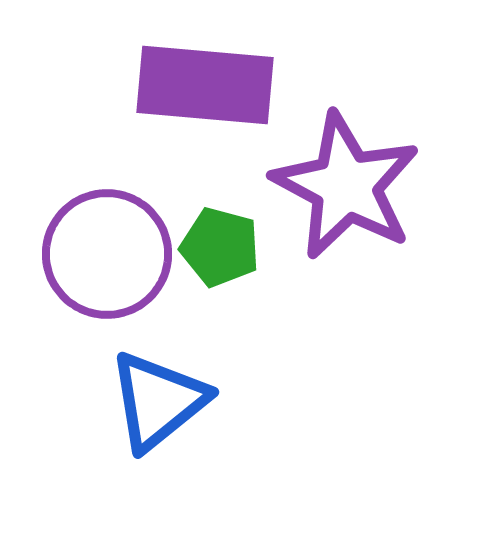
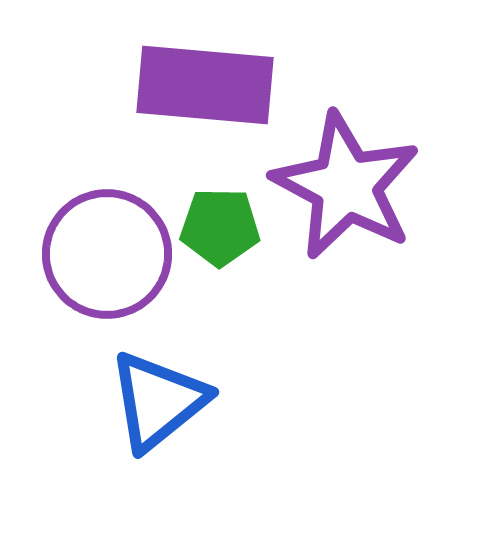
green pentagon: moved 20 px up; rotated 14 degrees counterclockwise
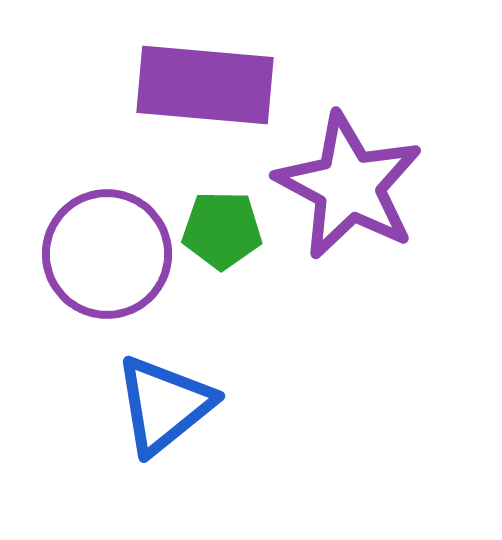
purple star: moved 3 px right
green pentagon: moved 2 px right, 3 px down
blue triangle: moved 6 px right, 4 px down
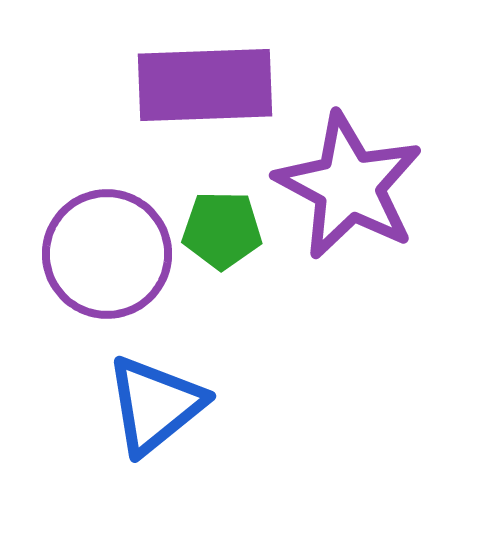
purple rectangle: rotated 7 degrees counterclockwise
blue triangle: moved 9 px left
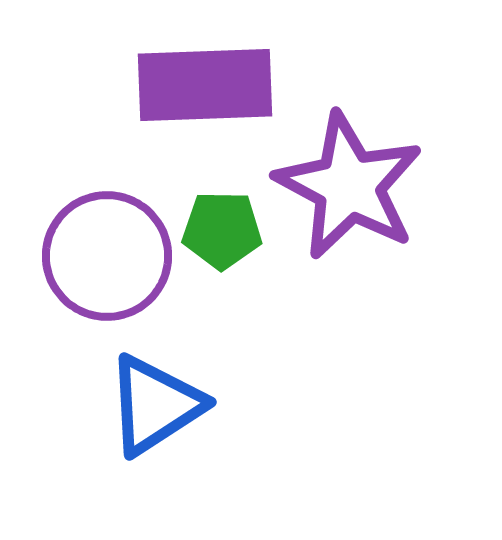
purple circle: moved 2 px down
blue triangle: rotated 6 degrees clockwise
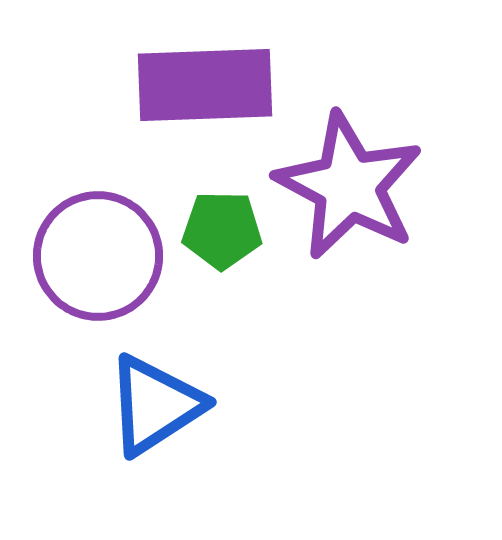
purple circle: moved 9 px left
